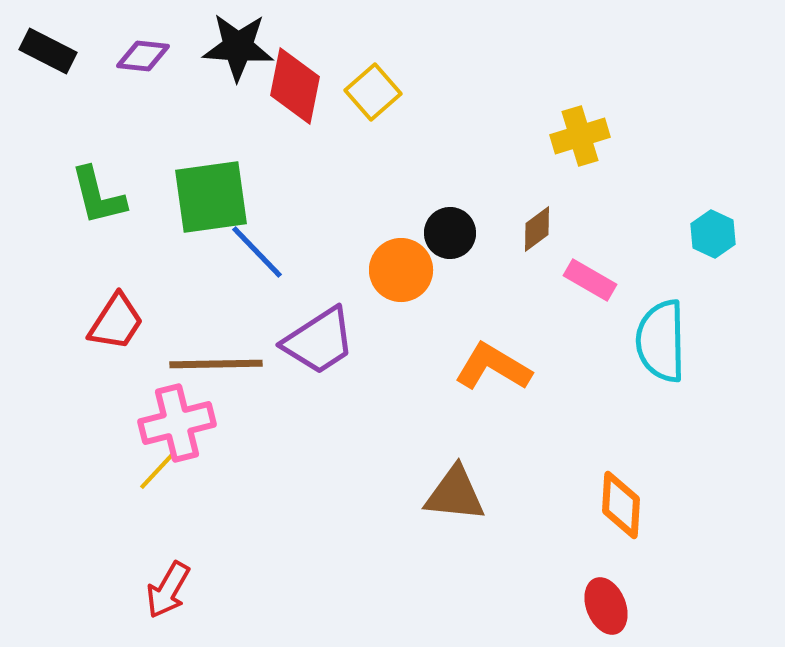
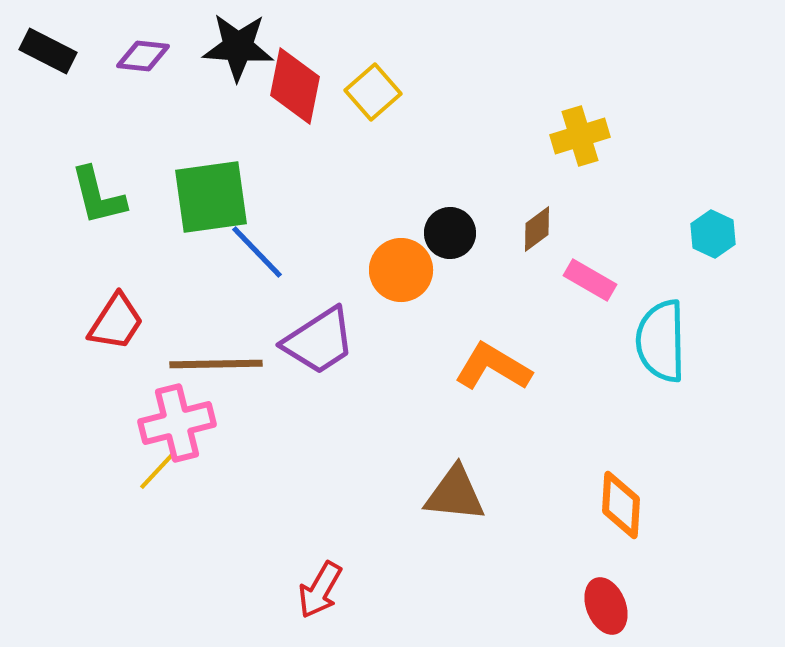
red arrow: moved 152 px right
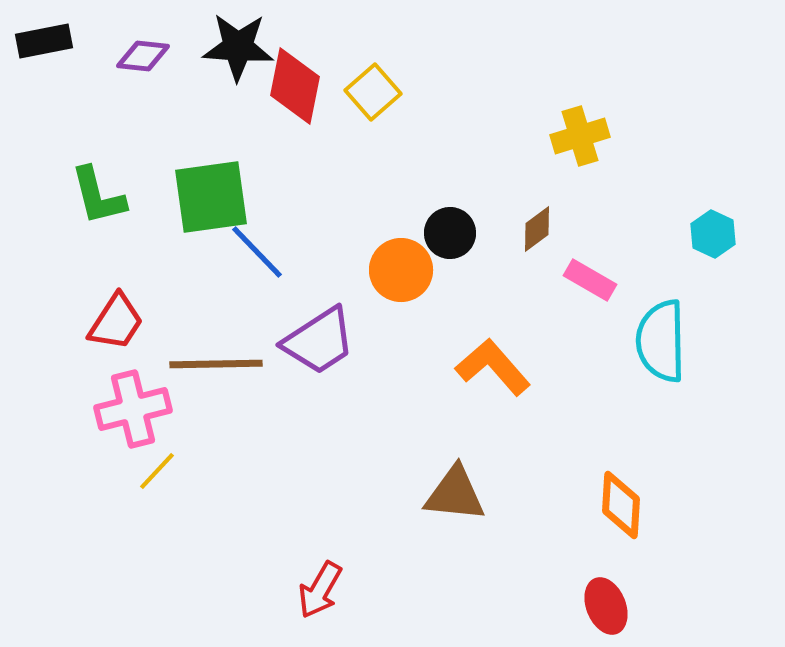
black rectangle: moved 4 px left, 10 px up; rotated 38 degrees counterclockwise
orange L-shape: rotated 18 degrees clockwise
pink cross: moved 44 px left, 14 px up
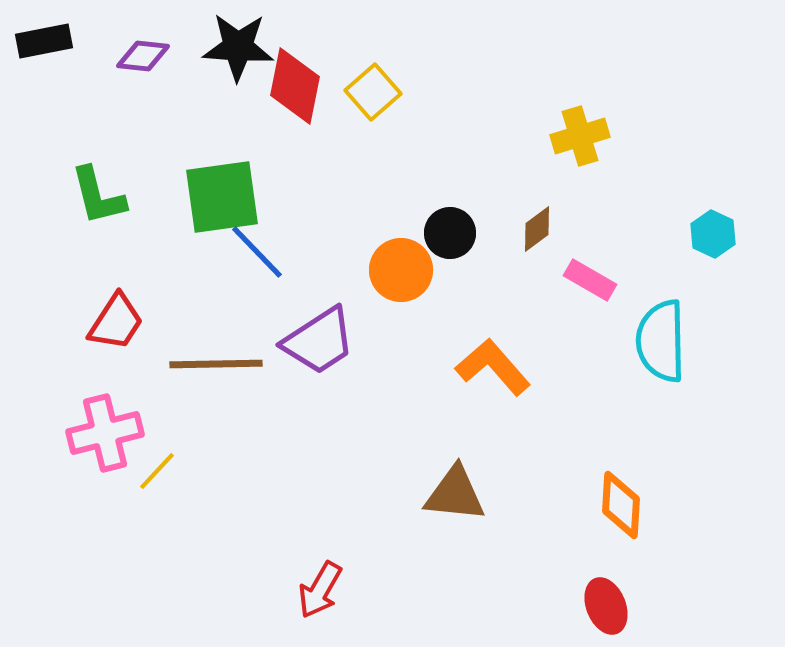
green square: moved 11 px right
pink cross: moved 28 px left, 24 px down
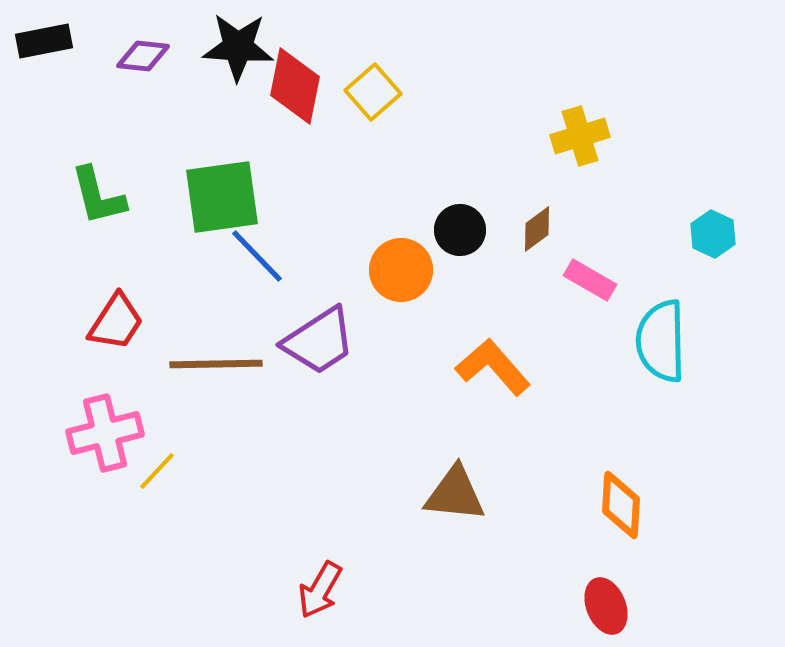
black circle: moved 10 px right, 3 px up
blue line: moved 4 px down
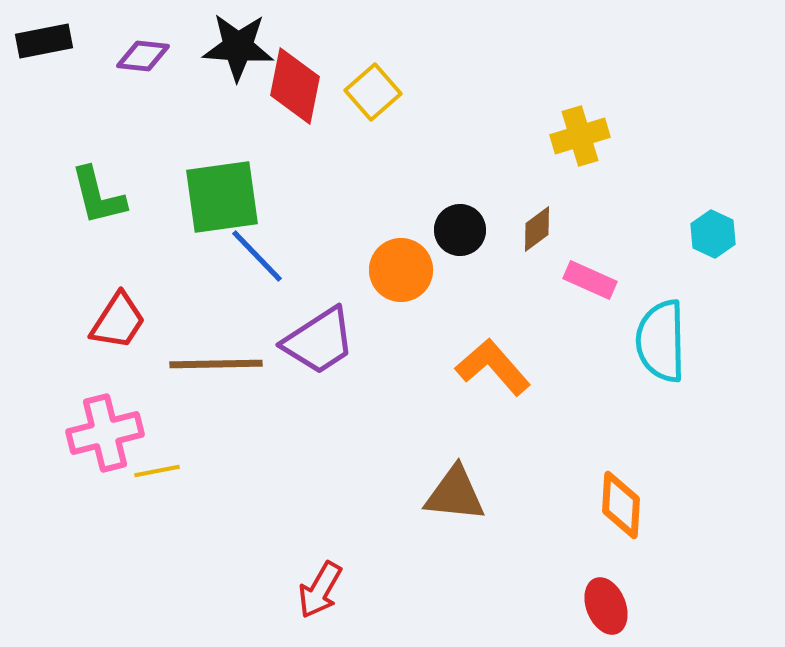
pink rectangle: rotated 6 degrees counterclockwise
red trapezoid: moved 2 px right, 1 px up
yellow line: rotated 36 degrees clockwise
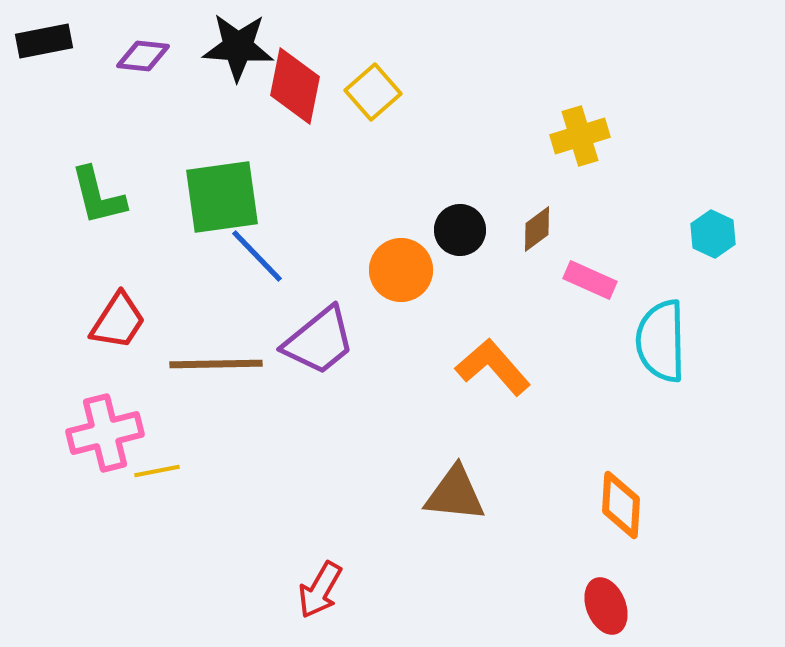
purple trapezoid: rotated 6 degrees counterclockwise
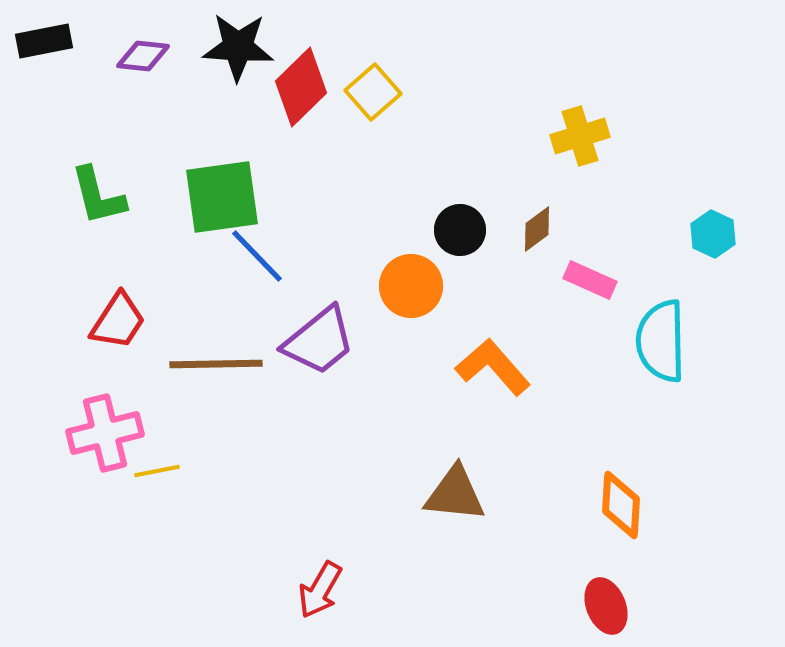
red diamond: moved 6 px right, 1 px down; rotated 34 degrees clockwise
orange circle: moved 10 px right, 16 px down
